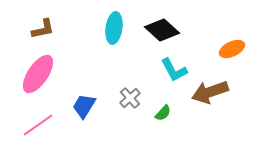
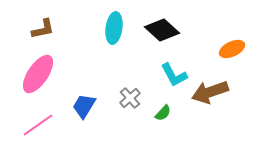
cyan L-shape: moved 5 px down
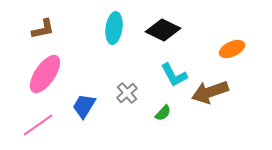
black diamond: moved 1 px right; rotated 16 degrees counterclockwise
pink ellipse: moved 7 px right
gray cross: moved 3 px left, 5 px up
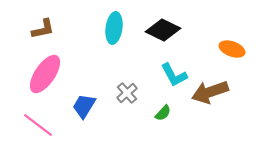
orange ellipse: rotated 45 degrees clockwise
pink line: rotated 72 degrees clockwise
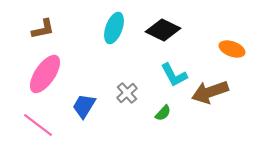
cyan ellipse: rotated 12 degrees clockwise
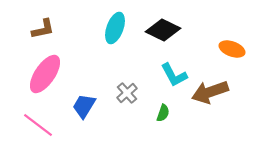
cyan ellipse: moved 1 px right
green semicircle: rotated 24 degrees counterclockwise
